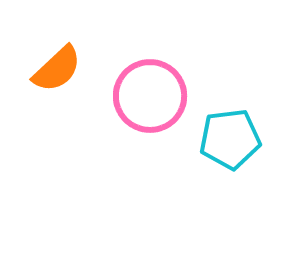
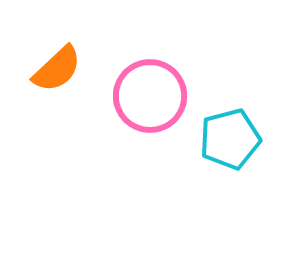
cyan pentagon: rotated 8 degrees counterclockwise
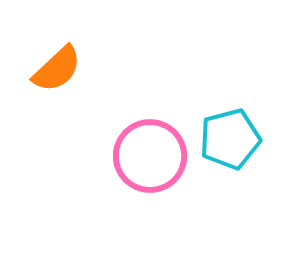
pink circle: moved 60 px down
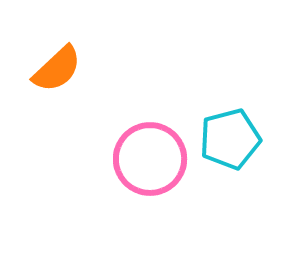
pink circle: moved 3 px down
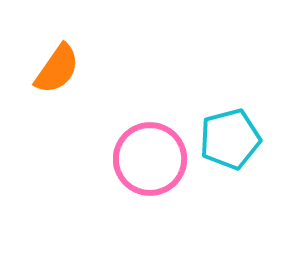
orange semicircle: rotated 12 degrees counterclockwise
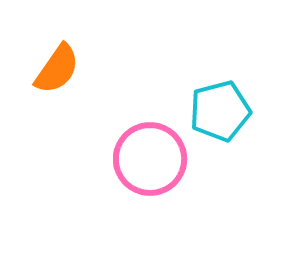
cyan pentagon: moved 10 px left, 28 px up
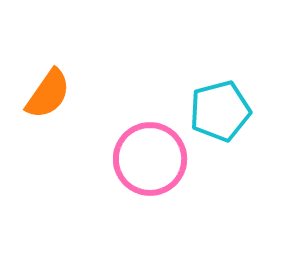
orange semicircle: moved 9 px left, 25 px down
